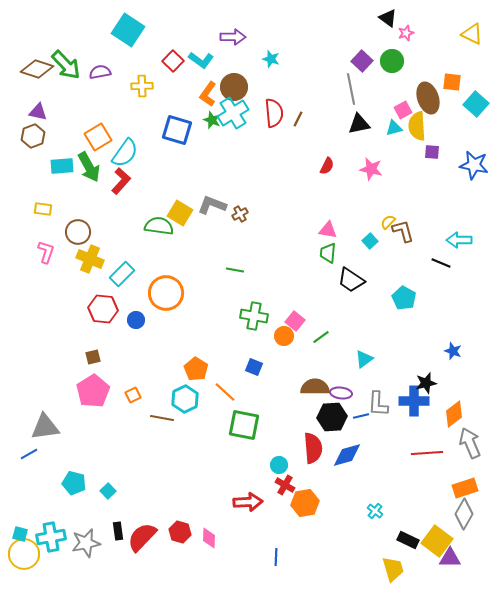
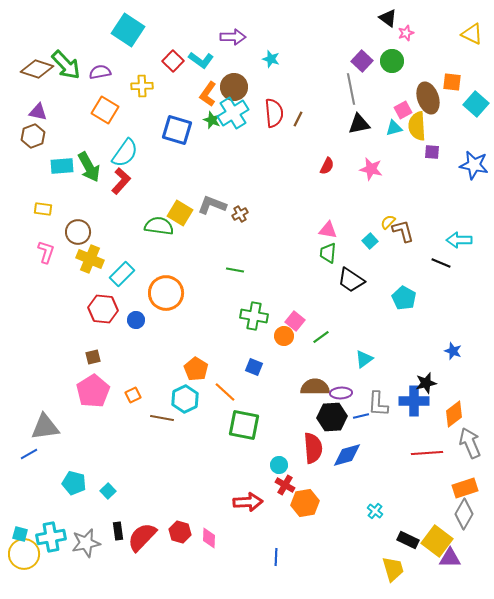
orange square at (98, 137): moved 7 px right, 27 px up; rotated 28 degrees counterclockwise
purple ellipse at (341, 393): rotated 10 degrees counterclockwise
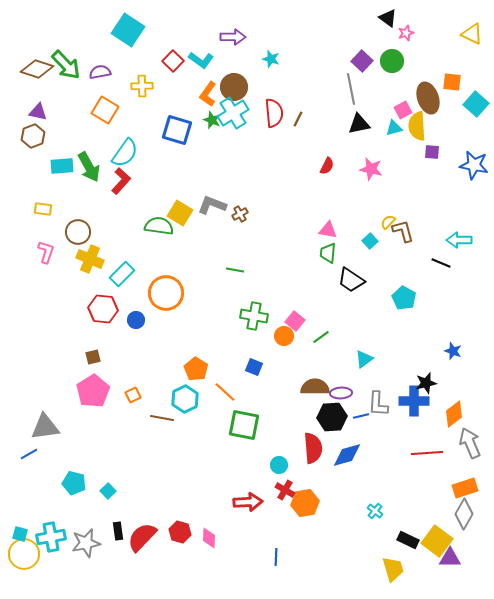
red cross at (285, 485): moved 5 px down
